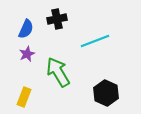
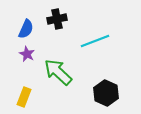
purple star: rotated 21 degrees counterclockwise
green arrow: rotated 16 degrees counterclockwise
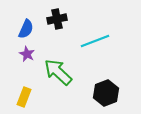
black hexagon: rotated 15 degrees clockwise
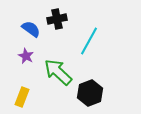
blue semicircle: moved 5 px right; rotated 78 degrees counterclockwise
cyan line: moved 6 px left; rotated 40 degrees counterclockwise
purple star: moved 1 px left, 2 px down
black hexagon: moved 16 px left
yellow rectangle: moved 2 px left
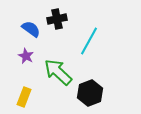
yellow rectangle: moved 2 px right
